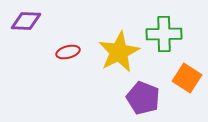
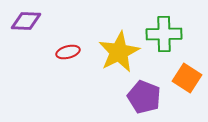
purple pentagon: moved 1 px right, 1 px up
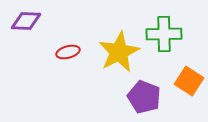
orange square: moved 2 px right, 3 px down
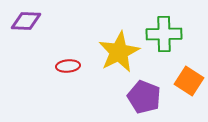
red ellipse: moved 14 px down; rotated 10 degrees clockwise
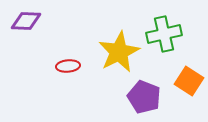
green cross: rotated 12 degrees counterclockwise
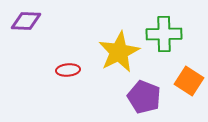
green cross: rotated 12 degrees clockwise
red ellipse: moved 4 px down
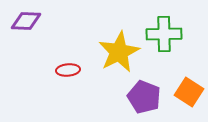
orange square: moved 11 px down
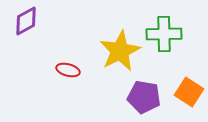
purple diamond: rotated 32 degrees counterclockwise
yellow star: moved 1 px right, 1 px up
red ellipse: rotated 20 degrees clockwise
purple pentagon: rotated 12 degrees counterclockwise
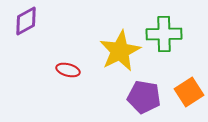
orange square: rotated 24 degrees clockwise
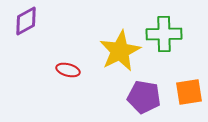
orange square: rotated 24 degrees clockwise
